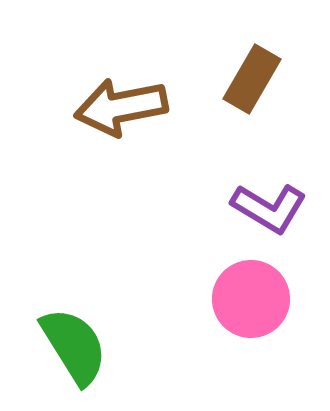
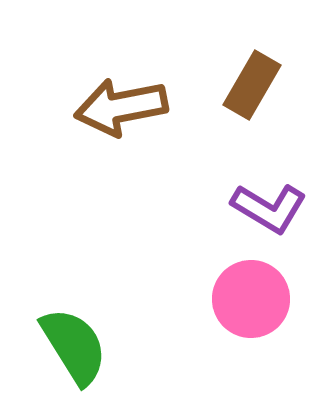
brown rectangle: moved 6 px down
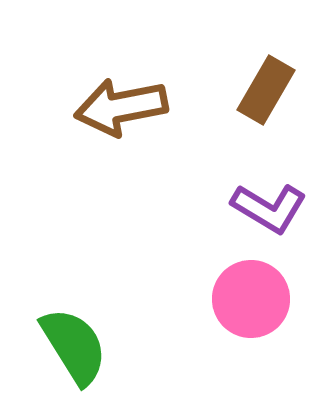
brown rectangle: moved 14 px right, 5 px down
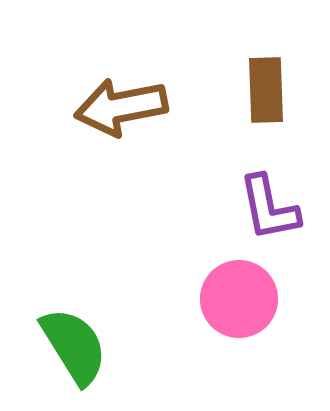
brown rectangle: rotated 32 degrees counterclockwise
purple L-shape: rotated 48 degrees clockwise
pink circle: moved 12 px left
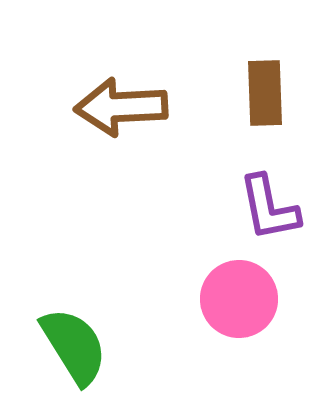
brown rectangle: moved 1 px left, 3 px down
brown arrow: rotated 8 degrees clockwise
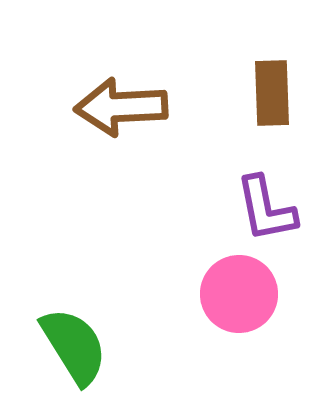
brown rectangle: moved 7 px right
purple L-shape: moved 3 px left, 1 px down
pink circle: moved 5 px up
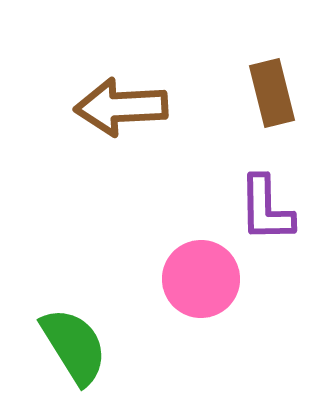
brown rectangle: rotated 12 degrees counterclockwise
purple L-shape: rotated 10 degrees clockwise
pink circle: moved 38 px left, 15 px up
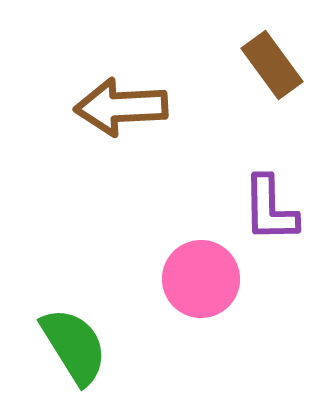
brown rectangle: moved 28 px up; rotated 22 degrees counterclockwise
purple L-shape: moved 4 px right
